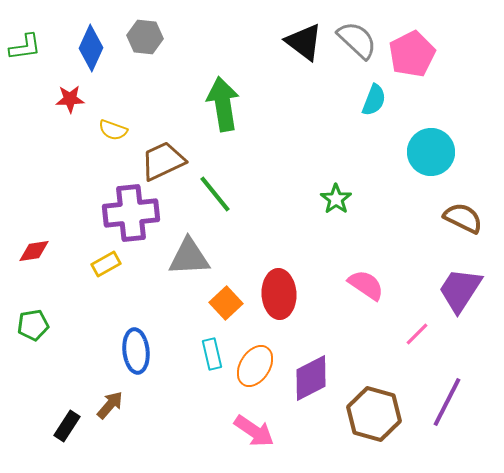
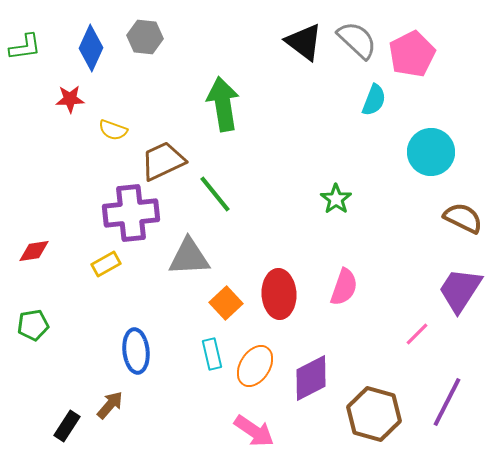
pink semicircle: moved 22 px left, 2 px down; rotated 75 degrees clockwise
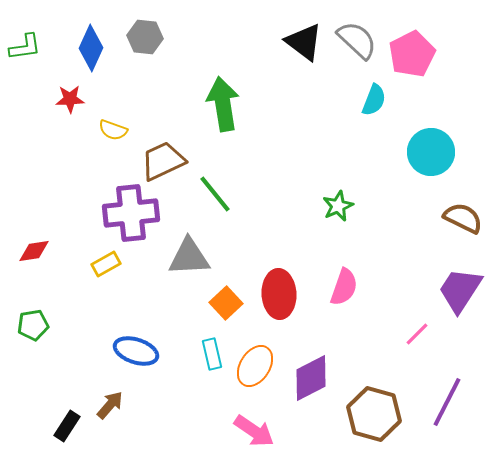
green star: moved 2 px right, 7 px down; rotated 12 degrees clockwise
blue ellipse: rotated 66 degrees counterclockwise
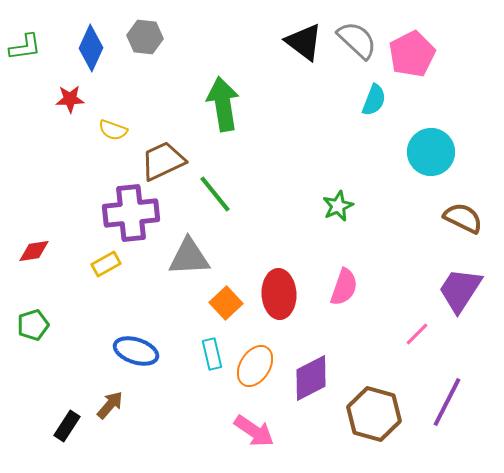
green pentagon: rotated 8 degrees counterclockwise
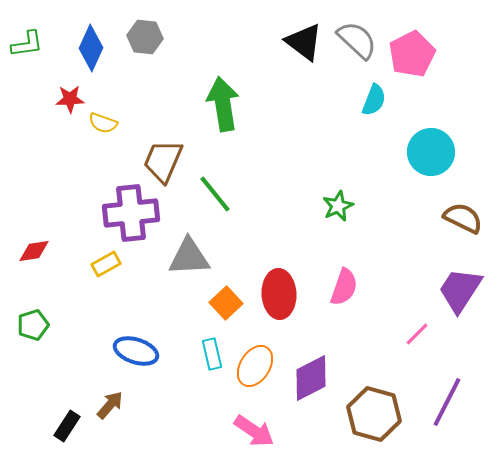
green L-shape: moved 2 px right, 3 px up
yellow semicircle: moved 10 px left, 7 px up
brown trapezoid: rotated 42 degrees counterclockwise
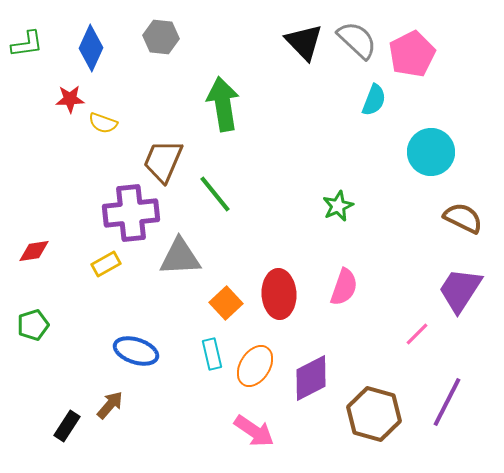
gray hexagon: moved 16 px right
black triangle: rotated 9 degrees clockwise
gray triangle: moved 9 px left
